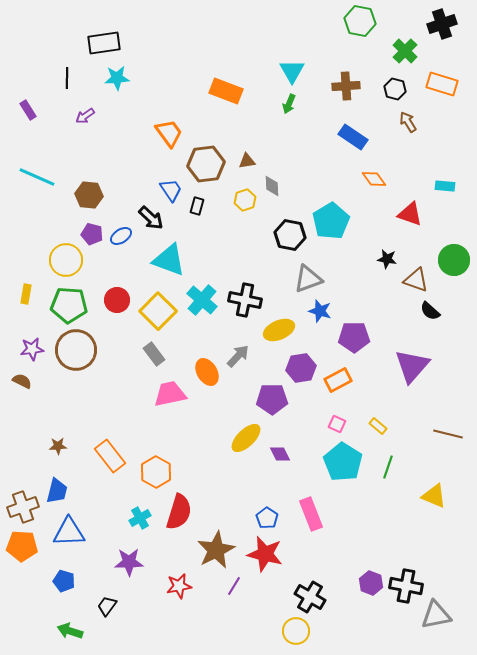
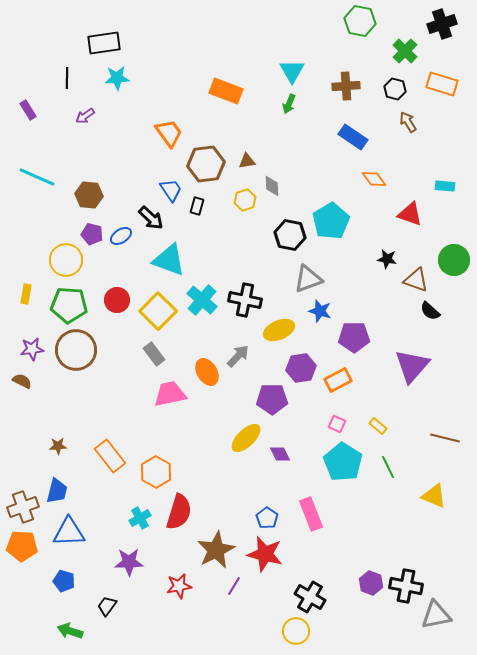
brown line at (448, 434): moved 3 px left, 4 px down
green line at (388, 467): rotated 45 degrees counterclockwise
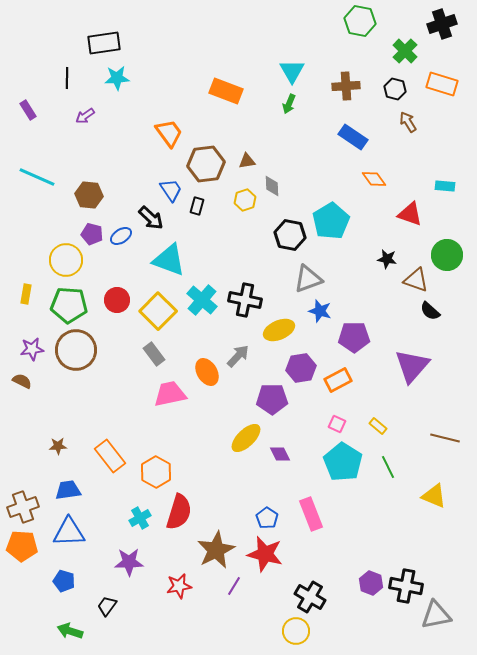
green circle at (454, 260): moved 7 px left, 5 px up
blue trapezoid at (57, 491): moved 11 px right, 1 px up; rotated 112 degrees counterclockwise
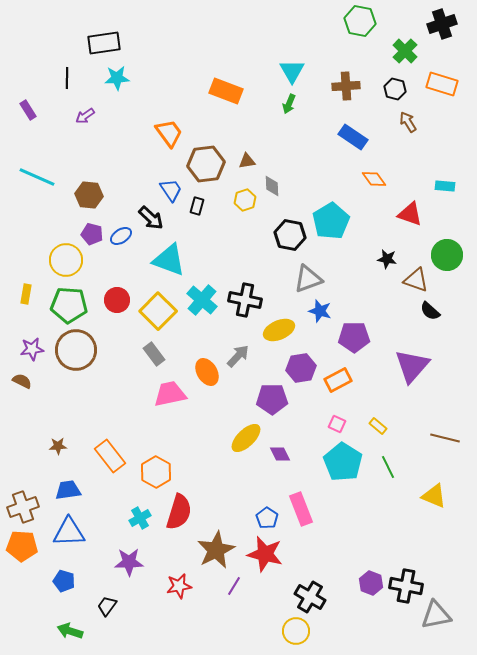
pink rectangle at (311, 514): moved 10 px left, 5 px up
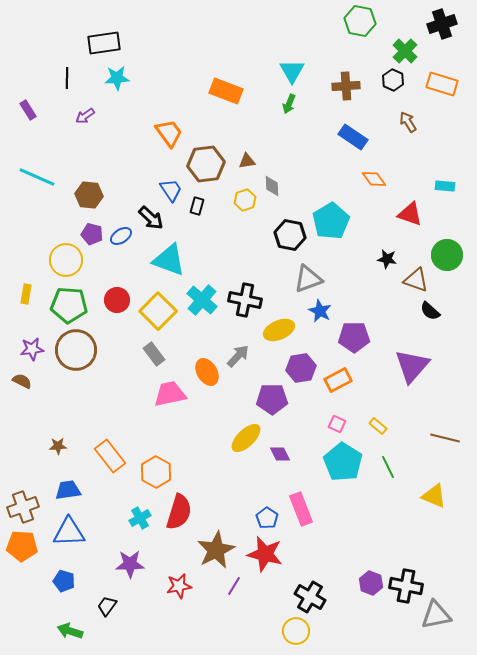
black hexagon at (395, 89): moved 2 px left, 9 px up; rotated 10 degrees clockwise
blue star at (320, 311): rotated 10 degrees clockwise
purple star at (129, 562): moved 1 px right, 2 px down
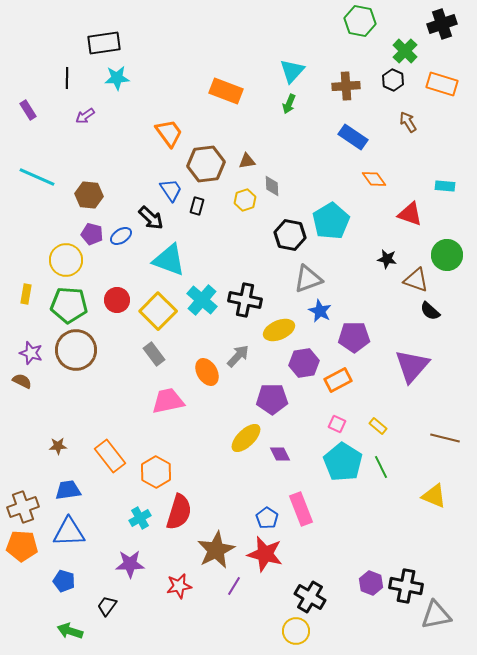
cyan triangle at (292, 71): rotated 12 degrees clockwise
purple star at (32, 349): moved 1 px left, 4 px down; rotated 25 degrees clockwise
purple hexagon at (301, 368): moved 3 px right, 5 px up
pink trapezoid at (170, 394): moved 2 px left, 7 px down
green line at (388, 467): moved 7 px left
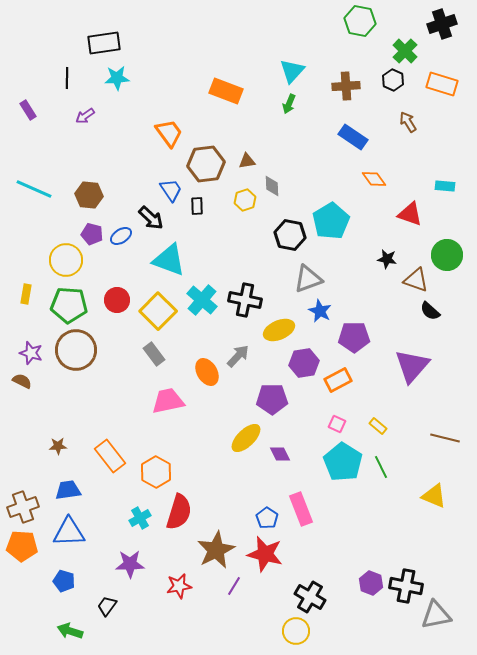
cyan line at (37, 177): moved 3 px left, 12 px down
black rectangle at (197, 206): rotated 18 degrees counterclockwise
